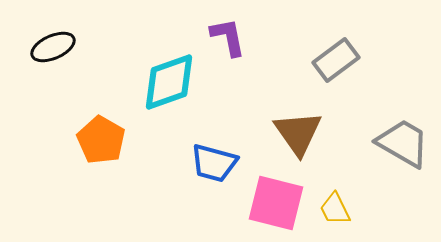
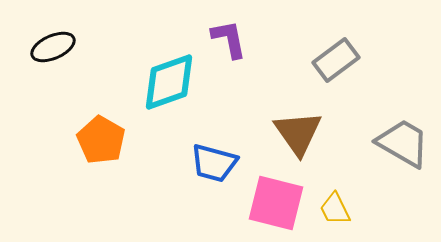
purple L-shape: moved 1 px right, 2 px down
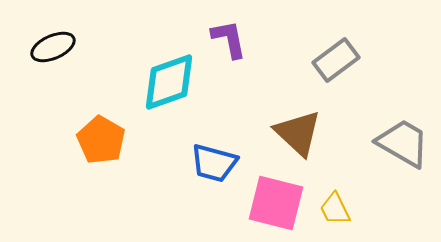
brown triangle: rotated 12 degrees counterclockwise
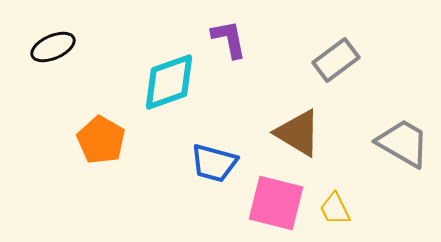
brown triangle: rotated 12 degrees counterclockwise
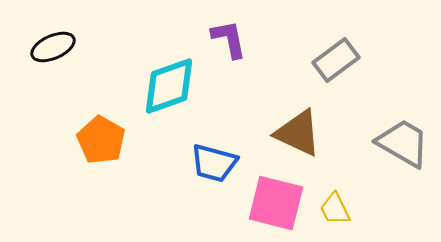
cyan diamond: moved 4 px down
brown triangle: rotated 6 degrees counterclockwise
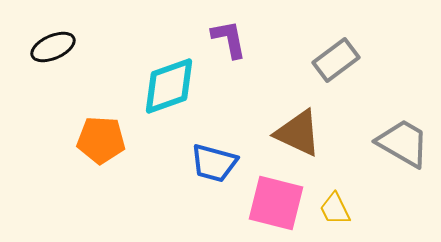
orange pentagon: rotated 27 degrees counterclockwise
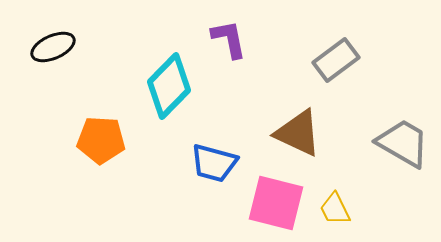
cyan diamond: rotated 26 degrees counterclockwise
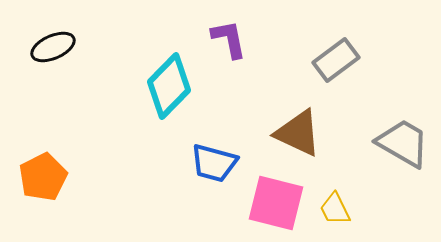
orange pentagon: moved 58 px left, 37 px down; rotated 30 degrees counterclockwise
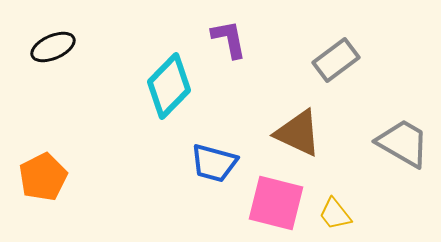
yellow trapezoid: moved 5 px down; rotated 12 degrees counterclockwise
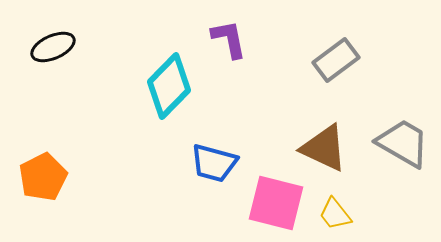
brown triangle: moved 26 px right, 15 px down
